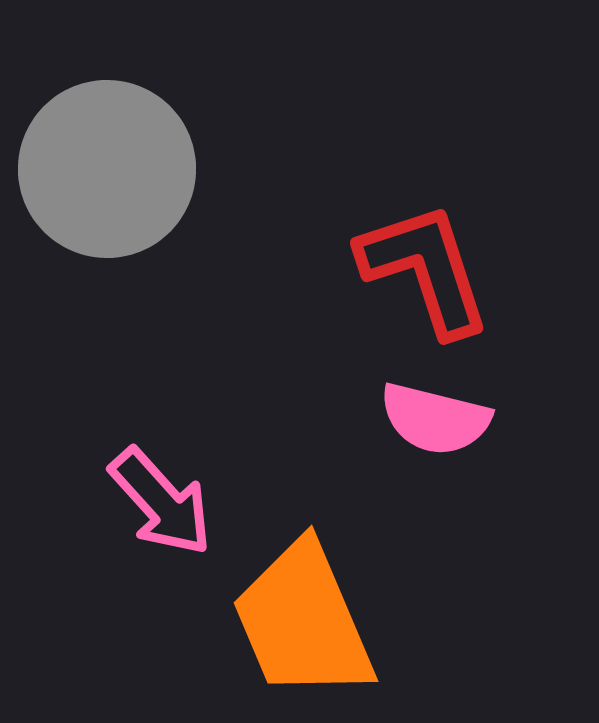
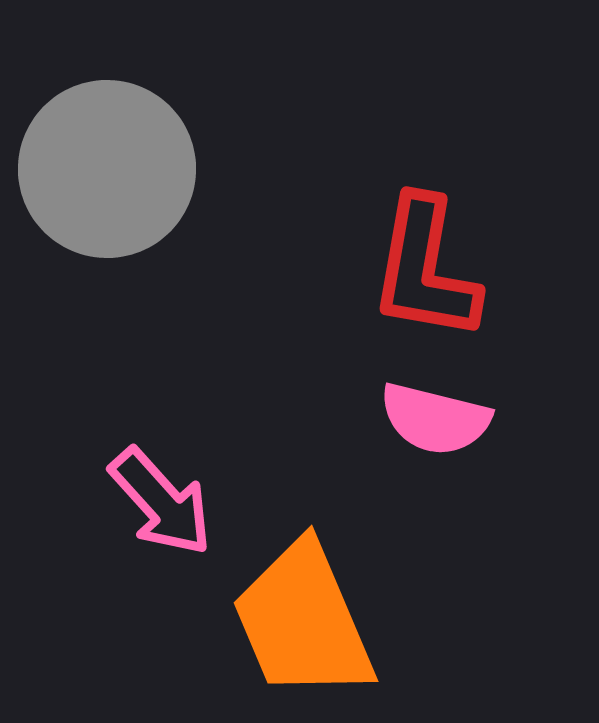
red L-shape: rotated 152 degrees counterclockwise
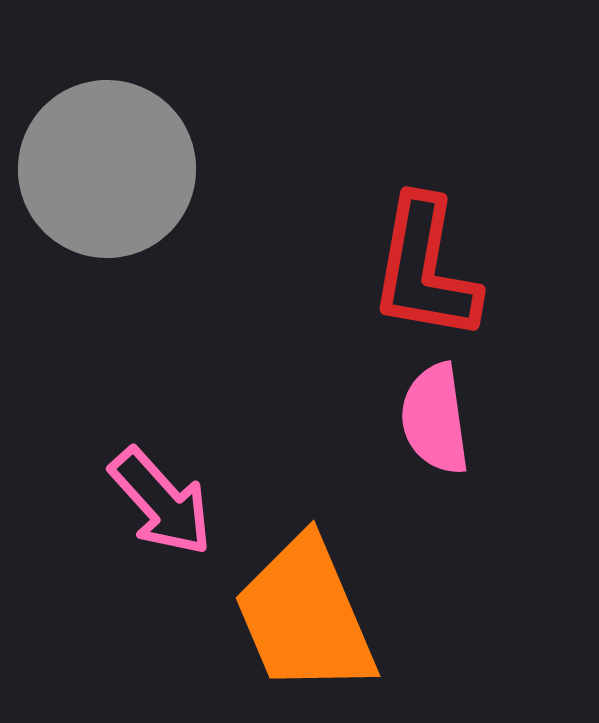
pink semicircle: rotated 68 degrees clockwise
orange trapezoid: moved 2 px right, 5 px up
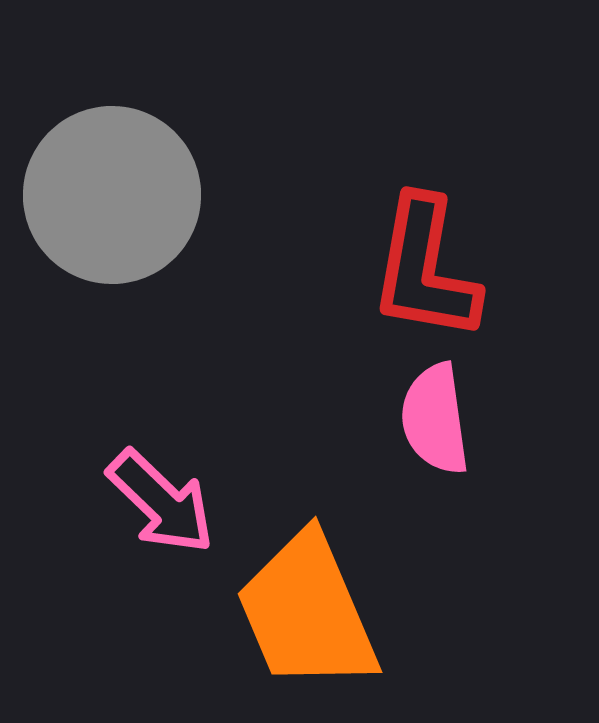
gray circle: moved 5 px right, 26 px down
pink arrow: rotated 4 degrees counterclockwise
orange trapezoid: moved 2 px right, 4 px up
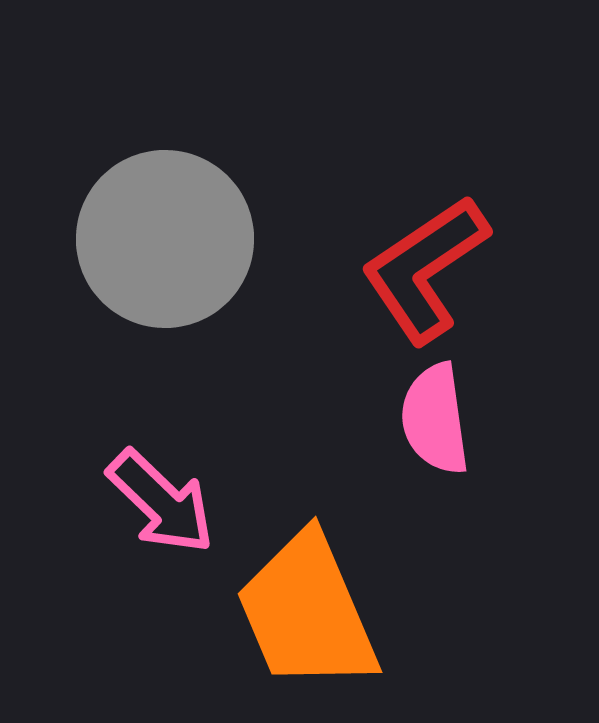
gray circle: moved 53 px right, 44 px down
red L-shape: rotated 46 degrees clockwise
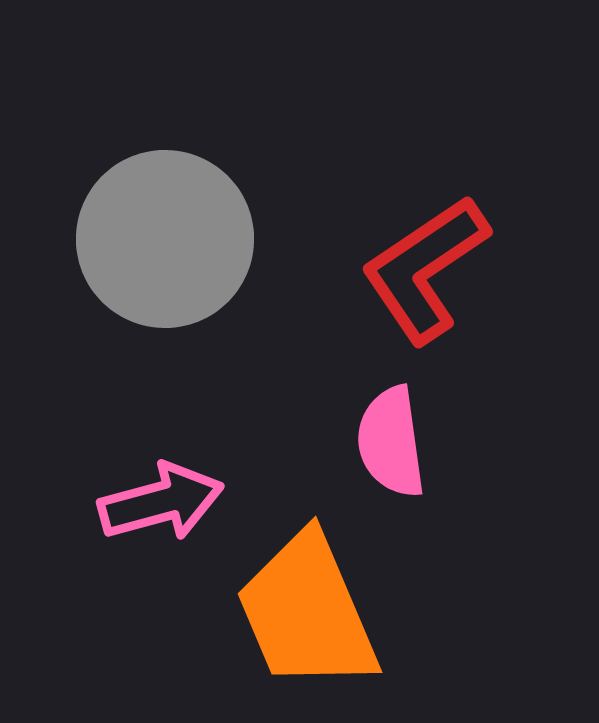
pink semicircle: moved 44 px left, 23 px down
pink arrow: rotated 59 degrees counterclockwise
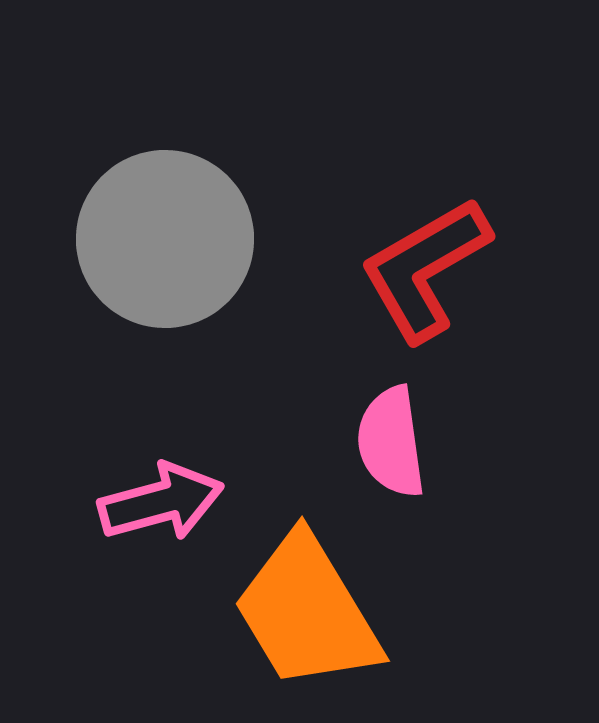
red L-shape: rotated 4 degrees clockwise
orange trapezoid: rotated 8 degrees counterclockwise
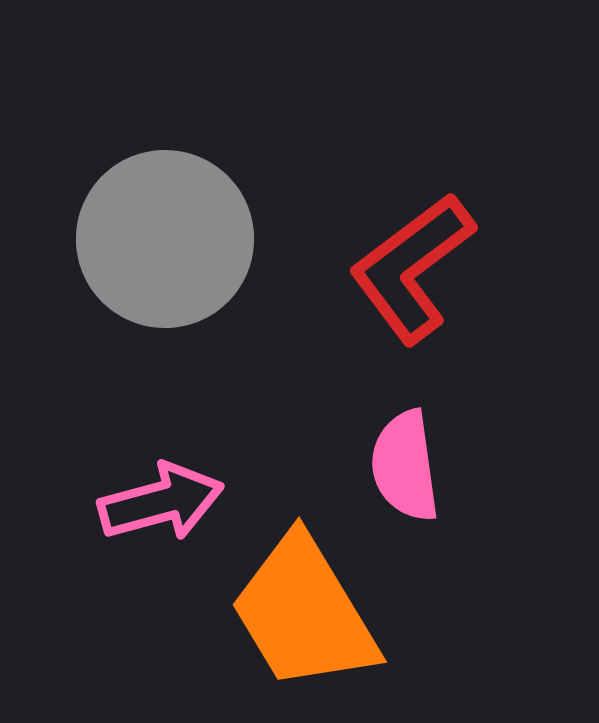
red L-shape: moved 13 px left, 1 px up; rotated 7 degrees counterclockwise
pink semicircle: moved 14 px right, 24 px down
orange trapezoid: moved 3 px left, 1 px down
